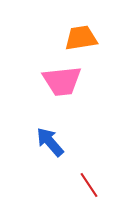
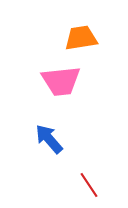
pink trapezoid: moved 1 px left
blue arrow: moved 1 px left, 3 px up
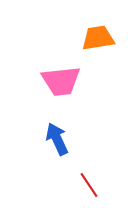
orange trapezoid: moved 17 px right
blue arrow: moved 8 px right; rotated 16 degrees clockwise
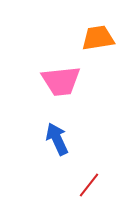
red line: rotated 72 degrees clockwise
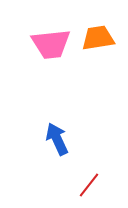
pink trapezoid: moved 10 px left, 37 px up
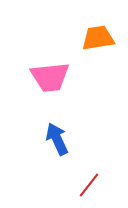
pink trapezoid: moved 1 px left, 33 px down
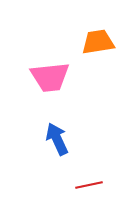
orange trapezoid: moved 4 px down
red line: rotated 40 degrees clockwise
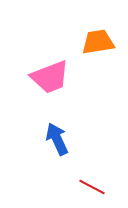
pink trapezoid: rotated 15 degrees counterclockwise
red line: moved 3 px right, 2 px down; rotated 40 degrees clockwise
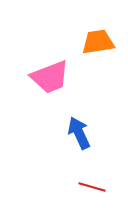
blue arrow: moved 22 px right, 6 px up
red line: rotated 12 degrees counterclockwise
